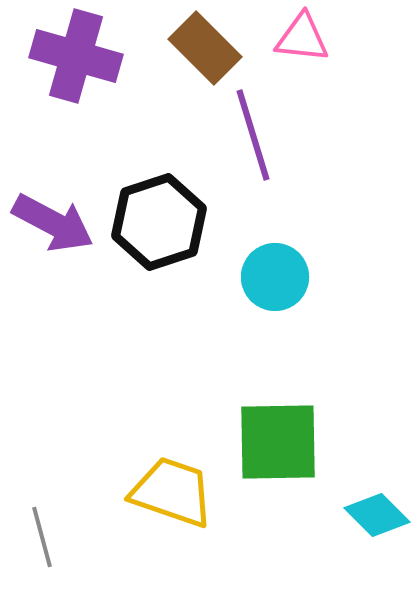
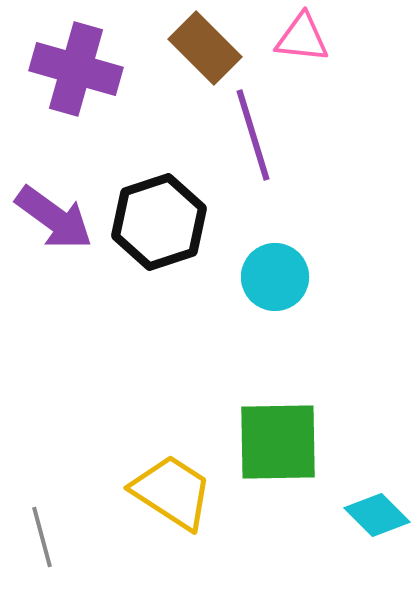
purple cross: moved 13 px down
purple arrow: moved 1 px right, 5 px up; rotated 8 degrees clockwise
yellow trapezoid: rotated 14 degrees clockwise
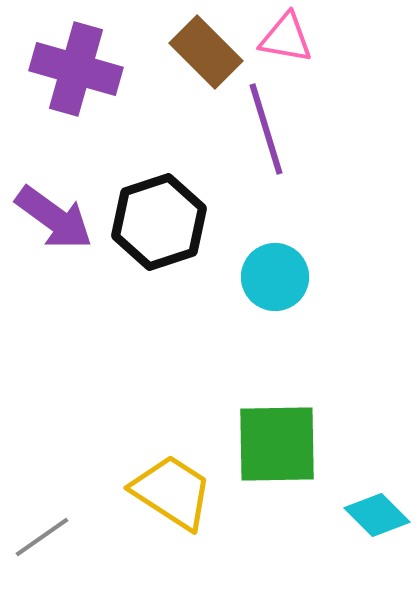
pink triangle: moved 16 px left; rotated 4 degrees clockwise
brown rectangle: moved 1 px right, 4 px down
purple line: moved 13 px right, 6 px up
green square: moved 1 px left, 2 px down
gray line: rotated 70 degrees clockwise
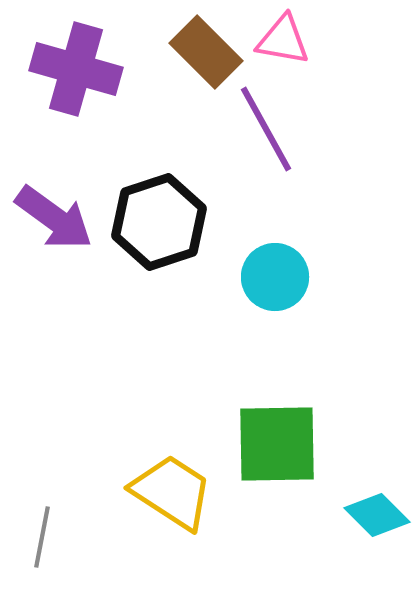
pink triangle: moved 3 px left, 2 px down
purple line: rotated 12 degrees counterclockwise
gray line: rotated 44 degrees counterclockwise
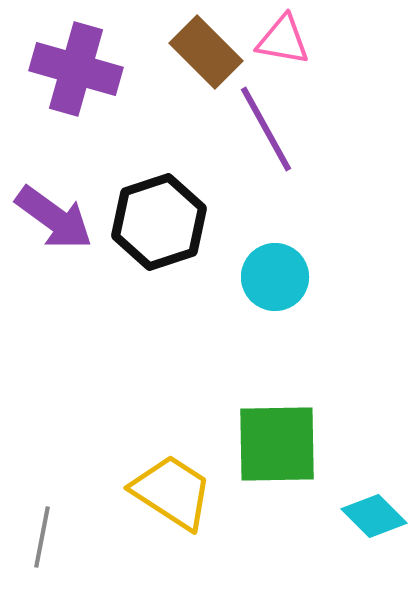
cyan diamond: moved 3 px left, 1 px down
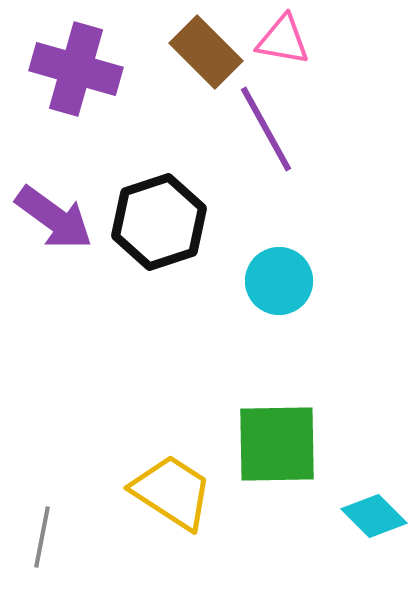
cyan circle: moved 4 px right, 4 px down
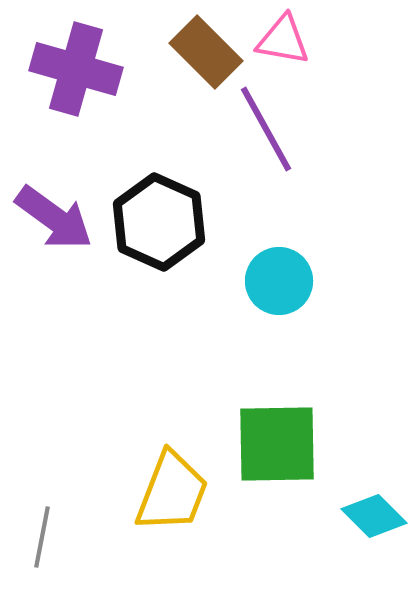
black hexagon: rotated 18 degrees counterclockwise
yellow trapezoid: rotated 78 degrees clockwise
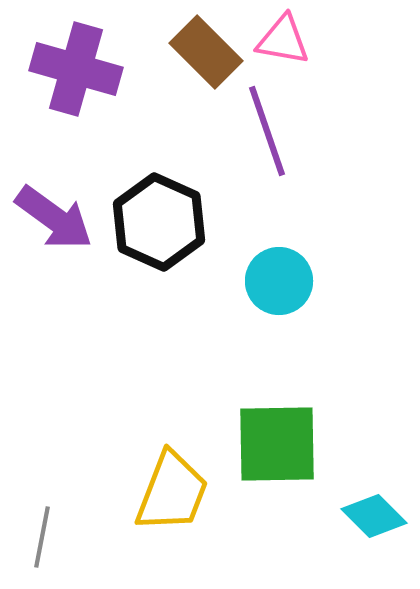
purple line: moved 1 px right, 2 px down; rotated 10 degrees clockwise
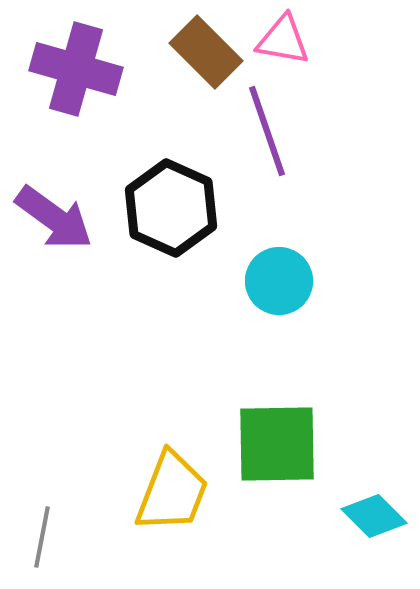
black hexagon: moved 12 px right, 14 px up
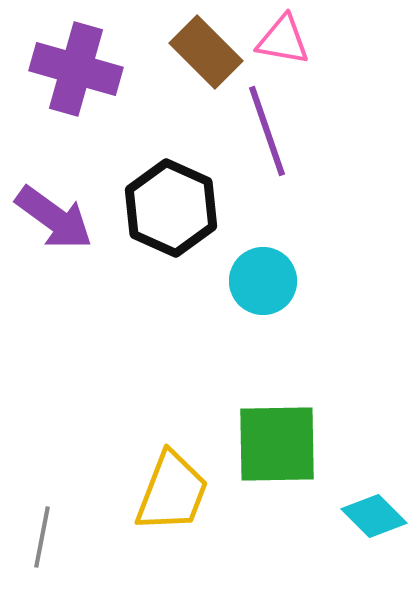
cyan circle: moved 16 px left
